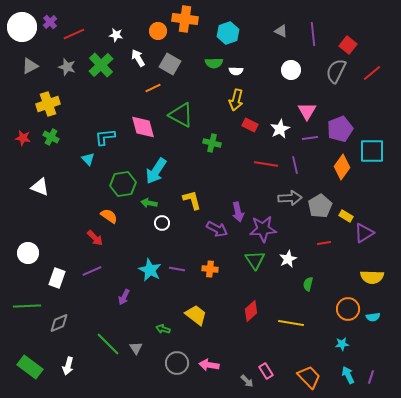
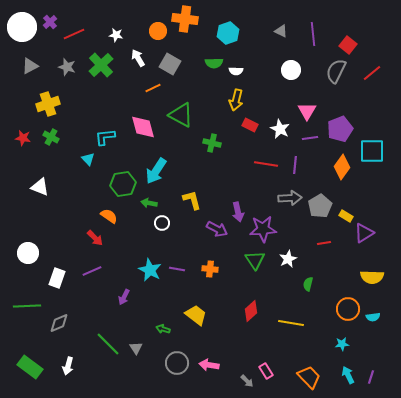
white star at (280, 129): rotated 18 degrees counterclockwise
purple line at (295, 165): rotated 18 degrees clockwise
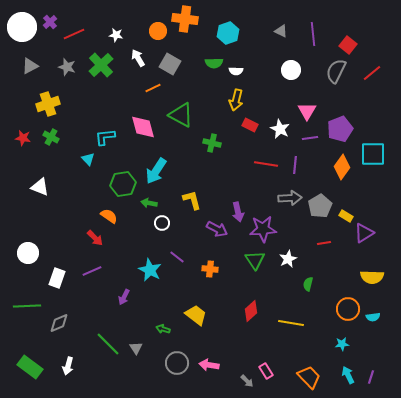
cyan square at (372, 151): moved 1 px right, 3 px down
purple line at (177, 269): moved 12 px up; rotated 28 degrees clockwise
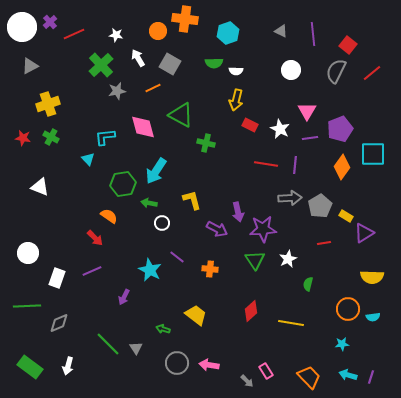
gray star at (67, 67): moved 50 px right, 24 px down; rotated 30 degrees counterclockwise
green cross at (212, 143): moved 6 px left
cyan arrow at (348, 375): rotated 48 degrees counterclockwise
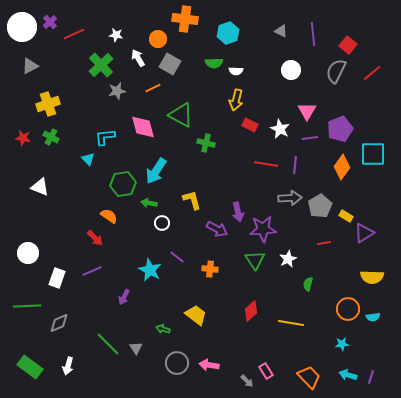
orange circle at (158, 31): moved 8 px down
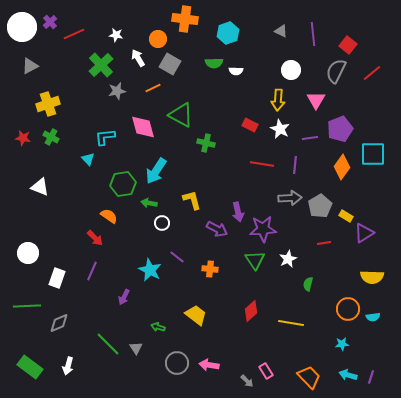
yellow arrow at (236, 100): moved 42 px right; rotated 10 degrees counterclockwise
pink triangle at (307, 111): moved 9 px right, 11 px up
red line at (266, 164): moved 4 px left
purple line at (92, 271): rotated 42 degrees counterclockwise
green arrow at (163, 329): moved 5 px left, 2 px up
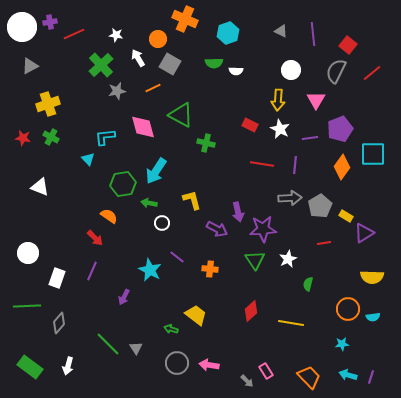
orange cross at (185, 19): rotated 15 degrees clockwise
purple cross at (50, 22): rotated 32 degrees clockwise
gray diamond at (59, 323): rotated 25 degrees counterclockwise
green arrow at (158, 327): moved 13 px right, 2 px down
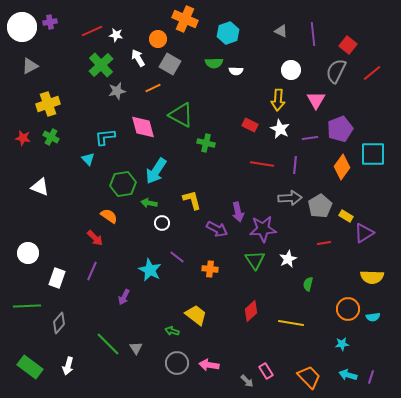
red line at (74, 34): moved 18 px right, 3 px up
green arrow at (171, 329): moved 1 px right, 2 px down
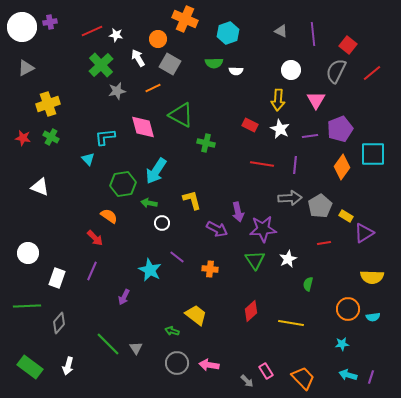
gray triangle at (30, 66): moved 4 px left, 2 px down
purple line at (310, 138): moved 2 px up
orange trapezoid at (309, 377): moved 6 px left, 1 px down
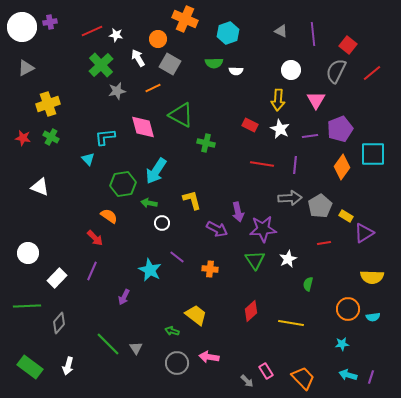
white rectangle at (57, 278): rotated 24 degrees clockwise
pink arrow at (209, 365): moved 8 px up
